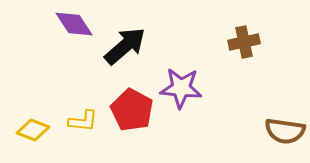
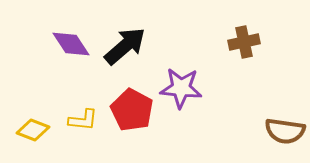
purple diamond: moved 3 px left, 20 px down
yellow L-shape: moved 1 px up
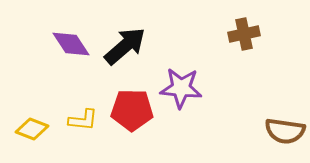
brown cross: moved 8 px up
red pentagon: rotated 27 degrees counterclockwise
yellow diamond: moved 1 px left, 1 px up
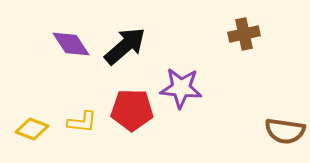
yellow L-shape: moved 1 px left, 2 px down
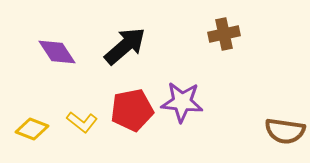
brown cross: moved 20 px left
purple diamond: moved 14 px left, 8 px down
purple star: moved 1 px right, 14 px down
red pentagon: rotated 12 degrees counterclockwise
yellow L-shape: rotated 32 degrees clockwise
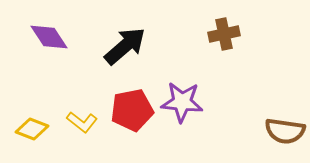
purple diamond: moved 8 px left, 15 px up
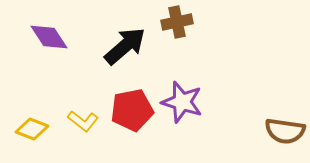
brown cross: moved 47 px left, 12 px up
purple star: rotated 12 degrees clockwise
yellow L-shape: moved 1 px right, 1 px up
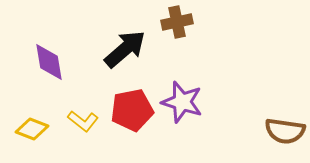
purple diamond: moved 25 px down; rotated 24 degrees clockwise
black arrow: moved 3 px down
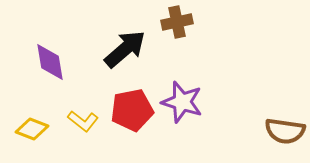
purple diamond: moved 1 px right
